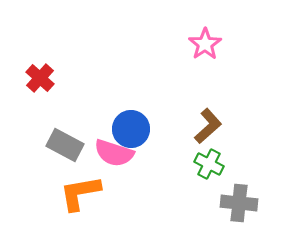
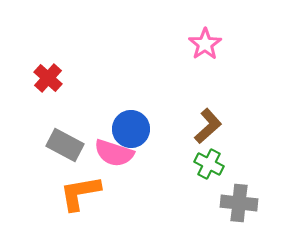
red cross: moved 8 px right
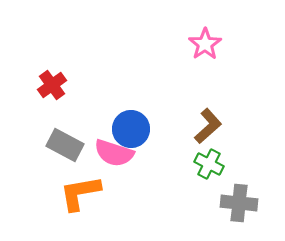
red cross: moved 4 px right, 7 px down; rotated 12 degrees clockwise
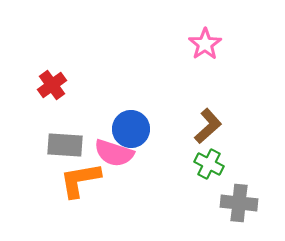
gray rectangle: rotated 24 degrees counterclockwise
orange L-shape: moved 13 px up
